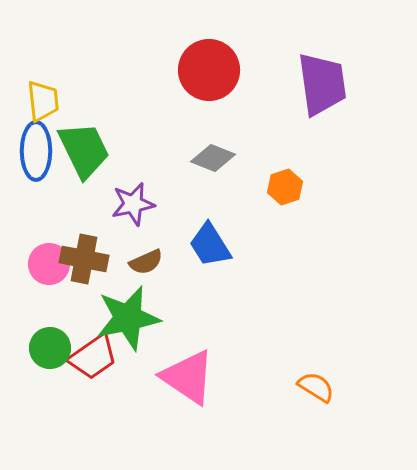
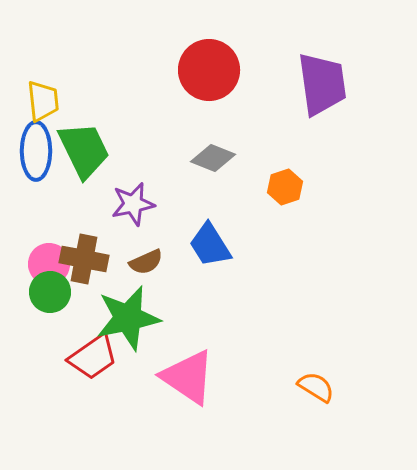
green circle: moved 56 px up
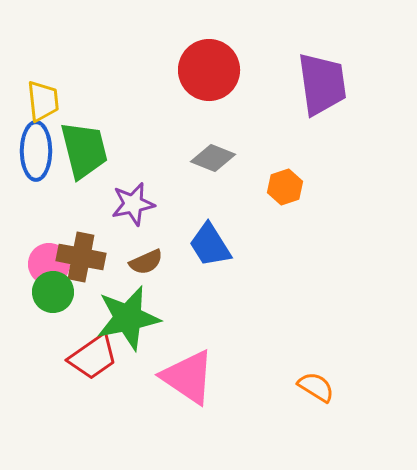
green trapezoid: rotated 12 degrees clockwise
brown cross: moved 3 px left, 2 px up
green circle: moved 3 px right
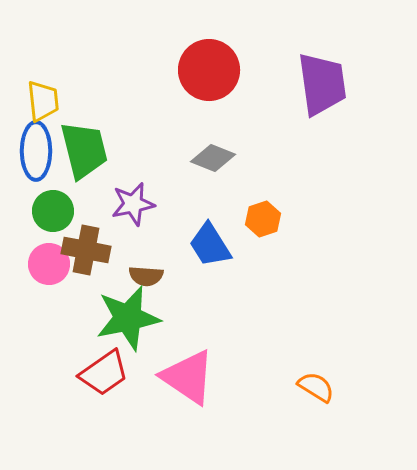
orange hexagon: moved 22 px left, 32 px down
brown cross: moved 5 px right, 7 px up
brown semicircle: moved 14 px down; rotated 28 degrees clockwise
green circle: moved 81 px up
red trapezoid: moved 11 px right, 16 px down
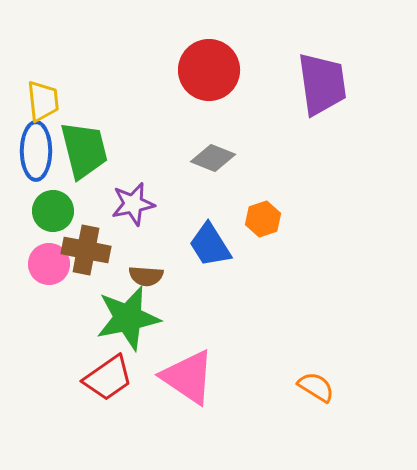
red trapezoid: moved 4 px right, 5 px down
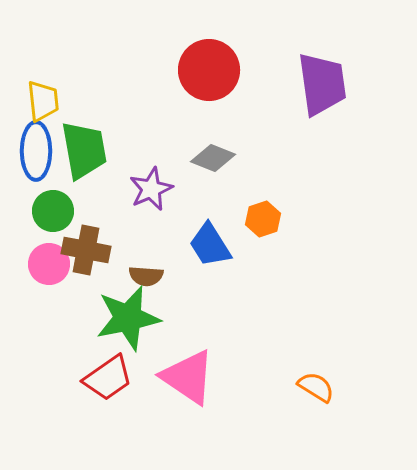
green trapezoid: rotated 4 degrees clockwise
purple star: moved 18 px right, 15 px up; rotated 12 degrees counterclockwise
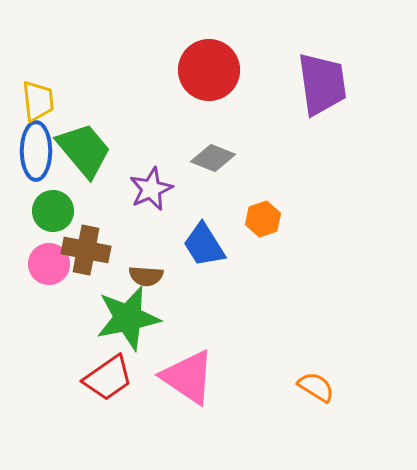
yellow trapezoid: moved 5 px left
green trapezoid: rotated 30 degrees counterclockwise
blue trapezoid: moved 6 px left
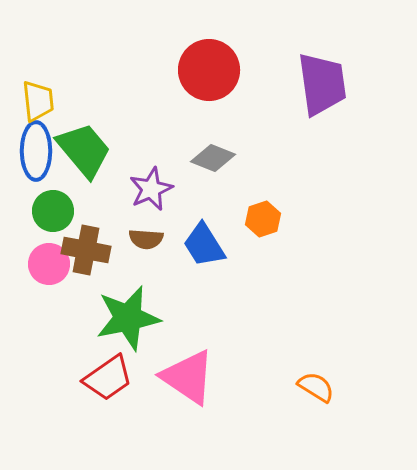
brown semicircle: moved 37 px up
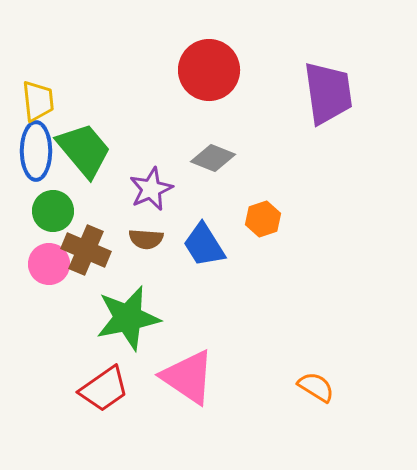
purple trapezoid: moved 6 px right, 9 px down
brown cross: rotated 12 degrees clockwise
red trapezoid: moved 4 px left, 11 px down
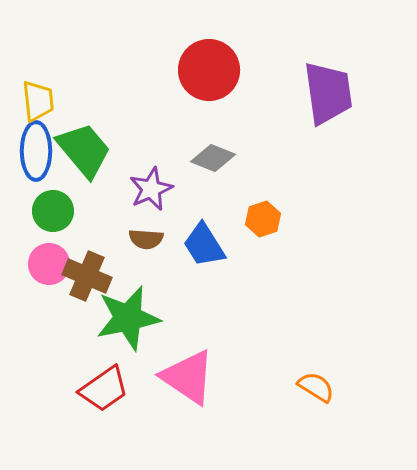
brown cross: moved 1 px right, 26 px down
